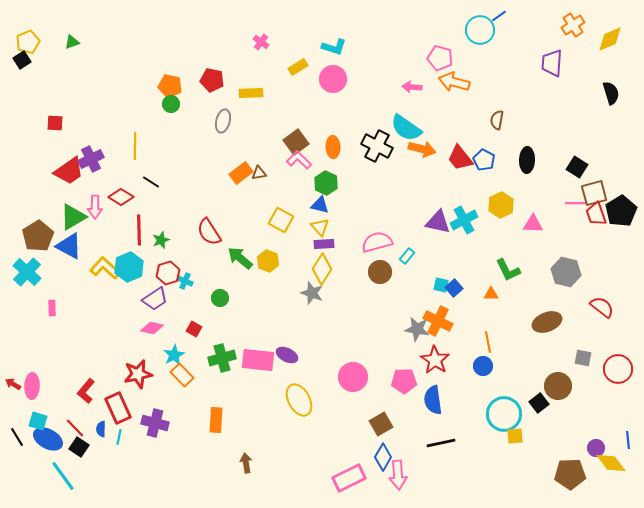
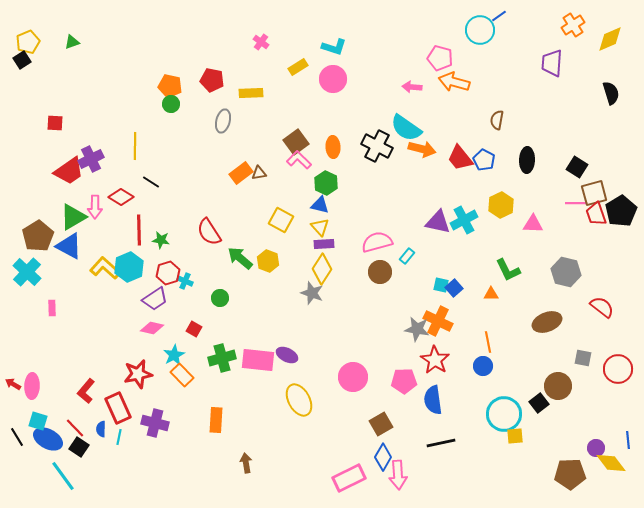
green star at (161, 240): rotated 30 degrees clockwise
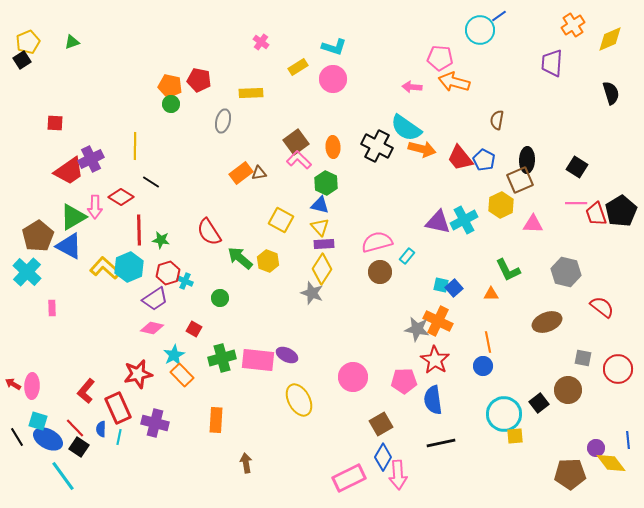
pink pentagon at (440, 58): rotated 10 degrees counterclockwise
red pentagon at (212, 80): moved 13 px left
brown square at (594, 193): moved 74 px left, 13 px up; rotated 8 degrees counterclockwise
brown circle at (558, 386): moved 10 px right, 4 px down
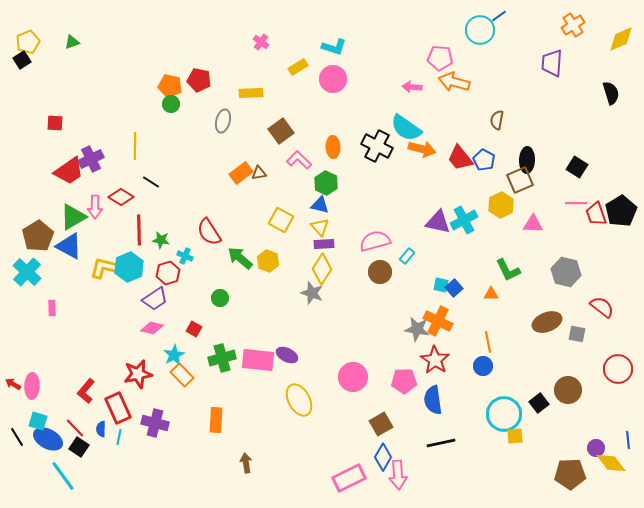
yellow diamond at (610, 39): moved 11 px right
brown square at (296, 142): moved 15 px left, 11 px up
pink semicircle at (377, 242): moved 2 px left, 1 px up
yellow L-shape at (105, 268): rotated 28 degrees counterclockwise
cyan cross at (185, 281): moved 25 px up
gray square at (583, 358): moved 6 px left, 24 px up
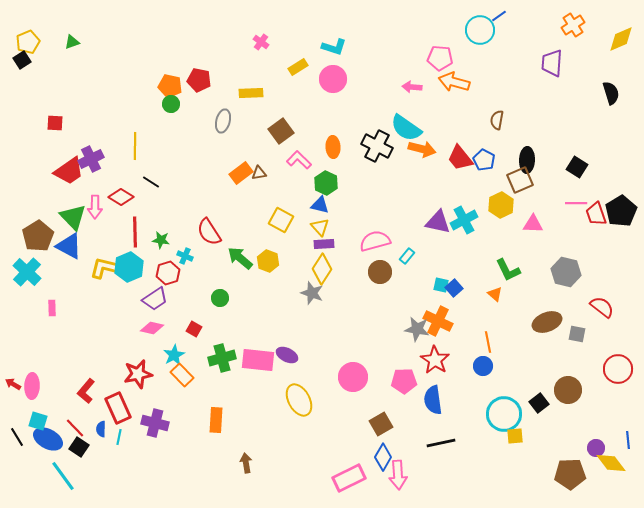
green triangle at (73, 217): rotated 44 degrees counterclockwise
red line at (139, 230): moved 4 px left, 2 px down
orange triangle at (491, 294): moved 4 px right; rotated 42 degrees clockwise
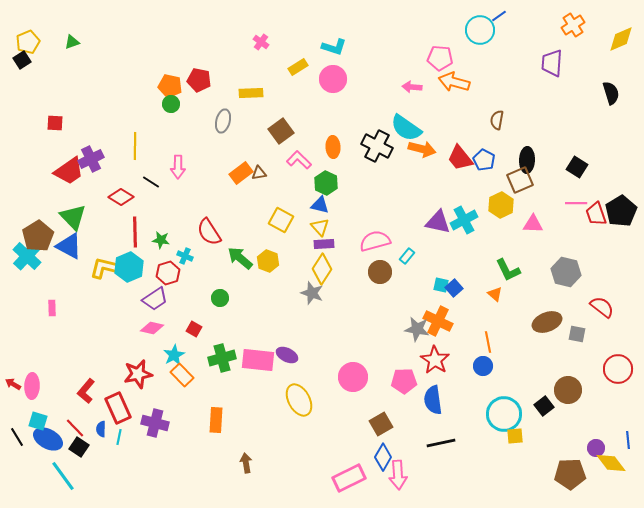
pink arrow at (95, 207): moved 83 px right, 40 px up
cyan cross at (27, 272): moved 16 px up
black square at (539, 403): moved 5 px right, 3 px down
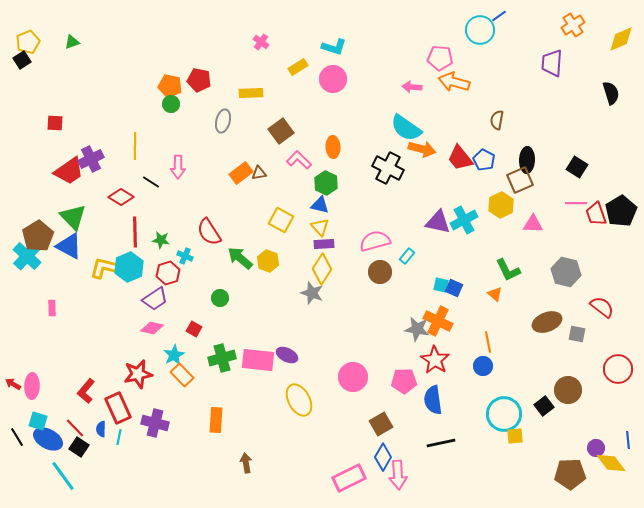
black cross at (377, 146): moved 11 px right, 22 px down
blue square at (454, 288): rotated 24 degrees counterclockwise
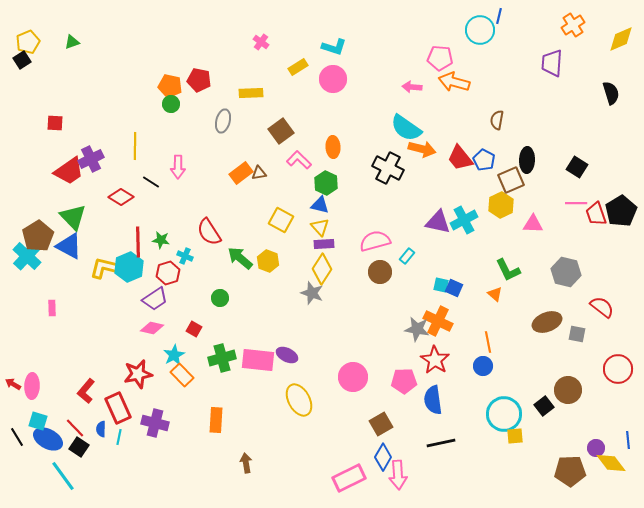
blue line at (499, 16): rotated 42 degrees counterclockwise
brown square at (520, 180): moved 9 px left
red line at (135, 232): moved 3 px right, 10 px down
brown pentagon at (570, 474): moved 3 px up
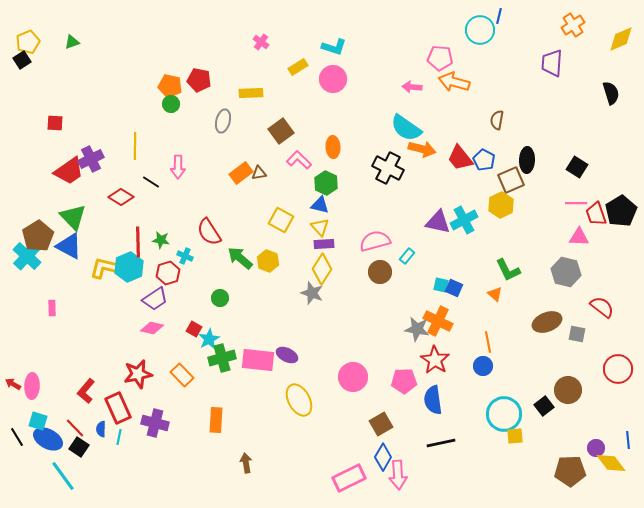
pink triangle at (533, 224): moved 46 px right, 13 px down
cyan star at (174, 355): moved 35 px right, 16 px up
